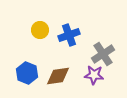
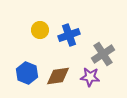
purple star: moved 4 px left, 2 px down
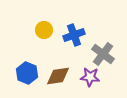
yellow circle: moved 4 px right
blue cross: moved 5 px right
gray cross: rotated 20 degrees counterclockwise
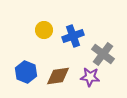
blue cross: moved 1 px left, 1 px down
blue hexagon: moved 1 px left, 1 px up
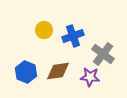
brown diamond: moved 5 px up
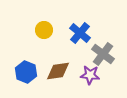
blue cross: moved 7 px right, 3 px up; rotated 30 degrees counterclockwise
purple star: moved 2 px up
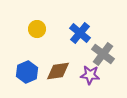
yellow circle: moved 7 px left, 1 px up
blue hexagon: moved 1 px right; rotated 15 degrees clockwise
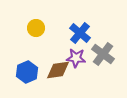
yellow circle: moved 1 px left, 1 px up
brown diamond: moved 1 px up
purple star: moved 14 px left, 17 px up
